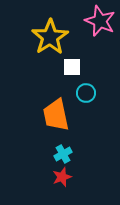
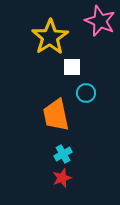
red star: moved 1 px down
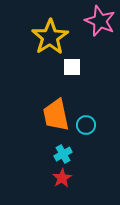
cyan circle: moved 32 px down
red star: rotated 12 degrees counterclockwise
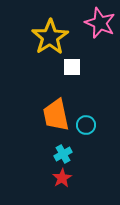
pink star: moved 2 px down
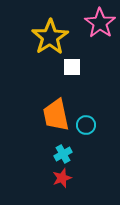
pink star: rotated 12 degrees clockwise
red star: rotated 12 degrees clockwise
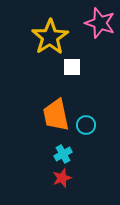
pink star: rotated 16 degrees counterclockwise
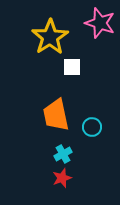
cyan circle: moved 6 px right, 2 px down
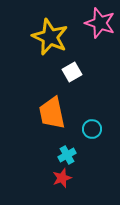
yellow star: rotated 15 degrees counterclockwise
white square: moved 5 px down; rotated 30 degrees counterclockwise
orange trapezoid: moved 4 px left, 2 px up
cyan circle: moved 2 px down
cyan cross: moved 4 px right, 1 px down
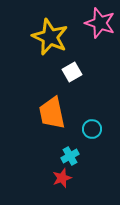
cyan cross: moved 3 px right, 1 px down
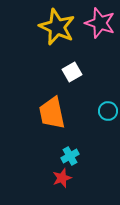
yellow star: moved 7 px right, 10 px up
cyan circle: moved 16 px right, 18 px up
